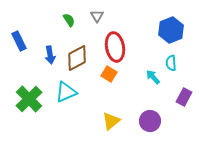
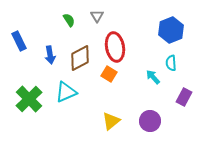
brown diamond: moved 3 px right
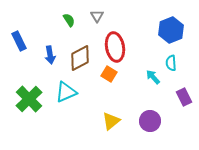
purple rectangle: rotated 54 degrees counterclockwise
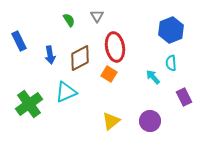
green cross: moved 5 px down; rotated 8 degrees clockwise
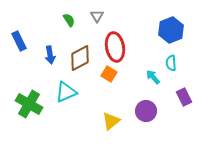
green cross: rotated 24 degrees counterclockwise
purple circle: moved 4 px left, 10 px up
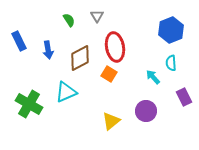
blue arrow: moved 2 px left, 5 px up
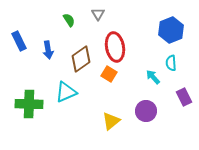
gray triangle: moved 1 px right, 2 px up
brown diamond: moved 1 px right, 1 px down; rotated 8 degrees counterclockwise
green cross: rotated 28 degrees counterclockwise
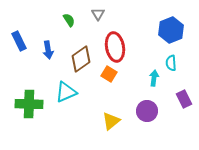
cyan arrow: moved 1 px right, 1 px down; rotated 49 degrees clockwise
purple rectangle: moved 2 px down
purple circle: moved 1 px right
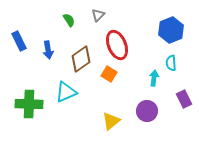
gray triangle: moved 1 px down; rotated 16 degrees clockwise
red ellipse: moved 2 px right, 2 px up; rotated 12 degrees counterclockwise
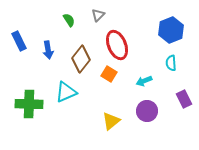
brown diamond: rotated 16 degrees counterclockwise
cyan arrow: moved 10 px left, 3 px down; rotated 119 degrees counterclockwise
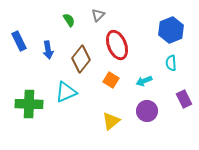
orange square: moved 2 px right, 6 px down
